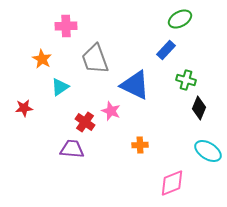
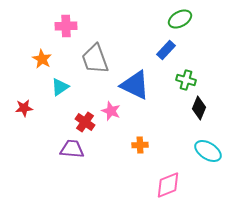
pink diamond: moved 4 px left, 2 px down
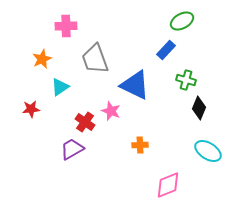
green ellipse: moved 2 px right, 2 px down
orange star: rotated 18 degrees clockwise
red star: moved 7 px right, 1 px down
purple trapezoid: rotated 35 degrees counterclockwise
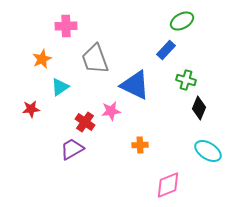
pink star: rotated 30 degrees counterclockwise
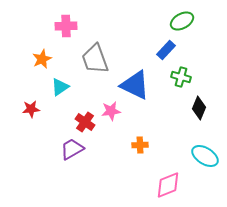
green cross: moved 5 px left, 3 px up
cyan ellipse: moved 3 px left, 5 px down
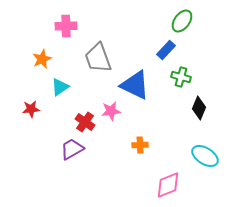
green ellipse: rotated 25 degrees counterclockwise
gray trapezoid: moved 3 px right, 1 px up
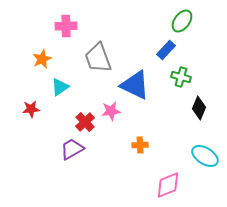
red cross: rotated 12 degrees clockwise
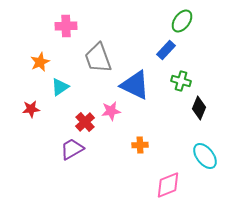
orange star: moved 2 px left, 3 px down
green cross: moved 4 px down
cyan ellipse: rotated 20 degrees clockwise
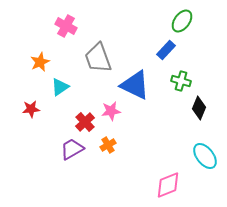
pink cross: rotated 30 degrees clockwise
orange cross: moved 32 px left; rotated 28 degrees counterclockwise
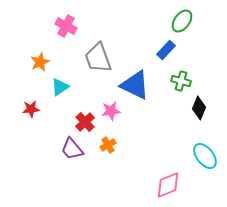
purple trapezoid: rotated 100 degrees counterclockwise
